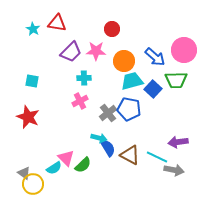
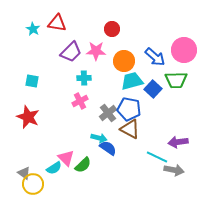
blue semicircle: rotated 24 degrees counterclockwise
brown triangle: moved 26 px up
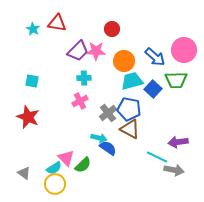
purple trapezoid: moved 7 px right, 1 px up
yellow circle: moved 22 px right
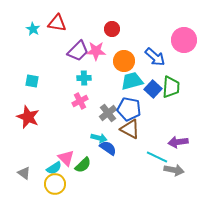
pink circle: moved 10 px up
green trapezoid: moved 5 px left, 7 px down; rotated 85 degrees counterclockwise
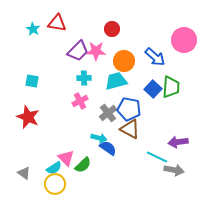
cyan trapezoid: moved 16 px left
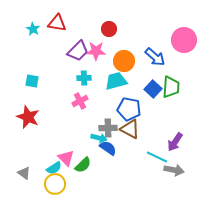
red circle: moved 3 px left
gray cross: moved 15 px down; rotated 36 degrees clockwise
purple arrow: moved 3 px left; rotated 48 degrees counterclockwise
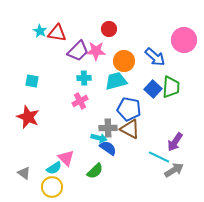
red triangle: moved 10 px down
cyan star: moved 7 px right, 2 px down
cyan line: moved 2 px right
green semicircle: moved 12 px right, 6 px down
gray arrow: rotated 42 degrees counterclockwise
yellow circle: moved 3 px left, 3 px down
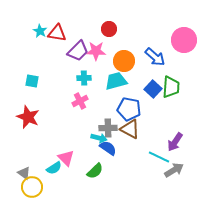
yellow circle: moved 20 px left
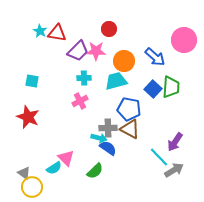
cyan line: rotated 20 degrees clockwise
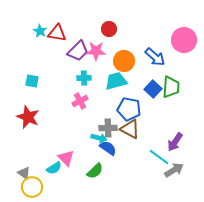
cyan line: rotated 10 degrees counterclockwise
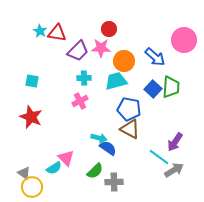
pink star: moved 5 px right, 3 px up
red star: moved 3 px right
gray cross: moved 6 px right, 54 px down
